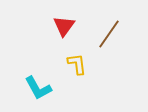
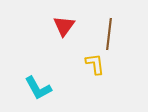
brown line: rotated 28 degrees counterclockwise
yellow L-shape: moved 18 px right
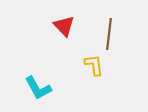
red triangle: rotated 20 degrees counterclockwise
yellow L-shape: moved 1 px left, 1 px down
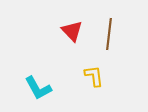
red triangle: moved 8 px right, 5 px down
yellow L-shape: moved 11 px down
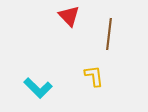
red triangle: moved 3 px left, 15 px up
cyan L-shape: rotated 16 degrees counterclockwise
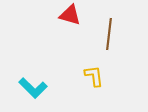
red triangle: moved 1 px right, 1 px up; rotated 30 degrees counterclockwise
cyan L-shape: moved 5 px left
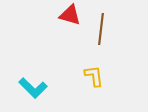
brown line: moved 8 px left, 5 px up
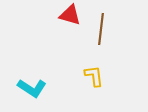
cyan L-shape: moved 1 px left; rotated 12 degrees counterclockwise
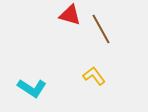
brown line: rotated 36 degrees counterclockwise
yellow L-shape: rotated 30 degrees counterclockwise
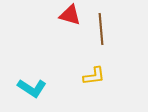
brown line: rotated 24 degrees clockwise
yellow L-shape: rotated 120 degrees clockwise
